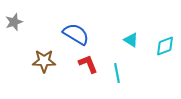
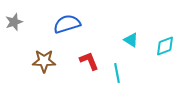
blue semicircle: moved 9 px left, 10 px up; rotated 48 degrees counterclockwise
red L-shape: moved 1 px right, 3 px up
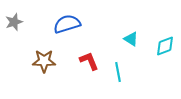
cyan triangle: moved 1 px up
cyan line: moved 1 px right, 1 px up
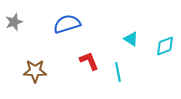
brown star: moved 9 px left, 10 px down
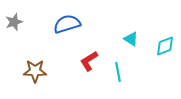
red L-shape: rotated 100 degrees counterclockwise
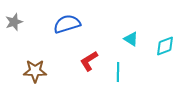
cyan line: rotated 12 degrees clockwise
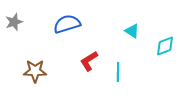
cyan triangle: moved 1 px right, 8 px up
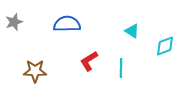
blue semicircle: rotated 16 degrees clockwise
cyan line: moved 3 px right, 4 px up
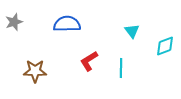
cyan triangle: rotated 21 degrees clockwise
